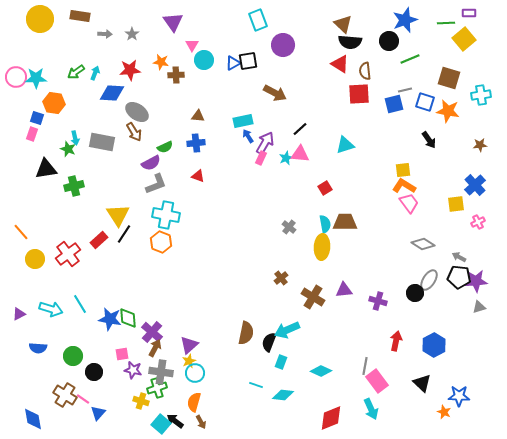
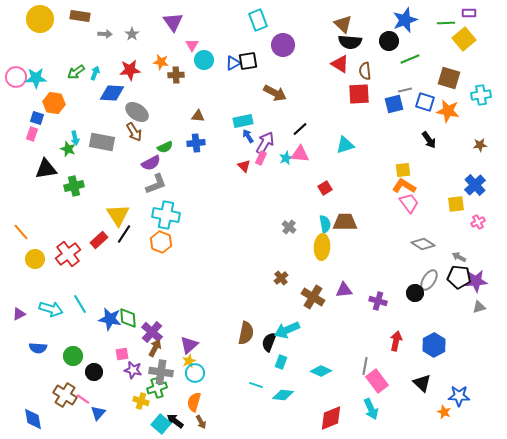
red triangle at (198, 176): moved 46 px right, 10 px up; rotated 24 degrees clockwise
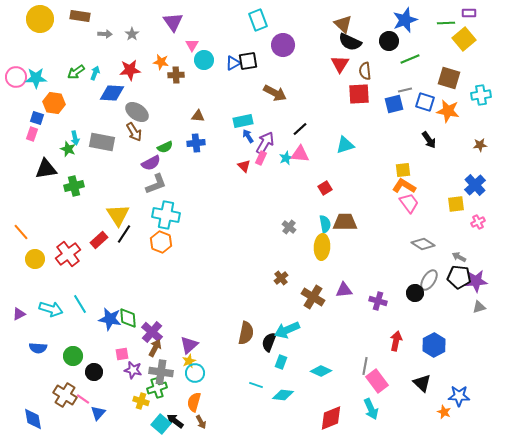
black semicircle at (350, 42): rotated 20 degrees clockwise
red triangle at (340, 64): rotated 30 degrees clockwise
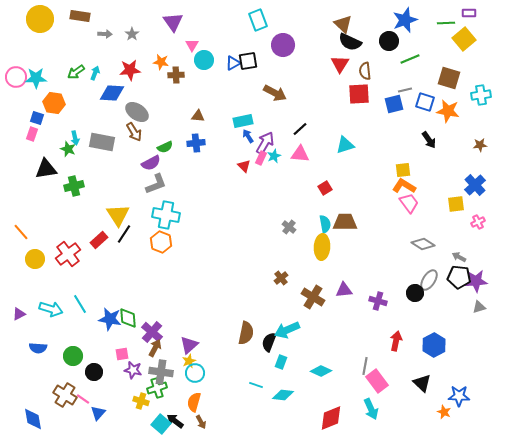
cyan star at (286, 158): moved 12 px left, 2 px up
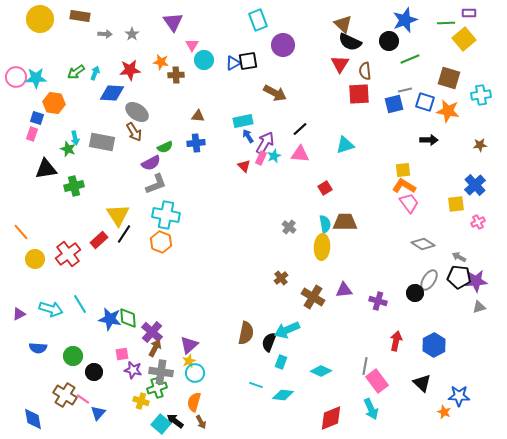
black arrow at (429, 140): rotated 54 degrees counterclockwise
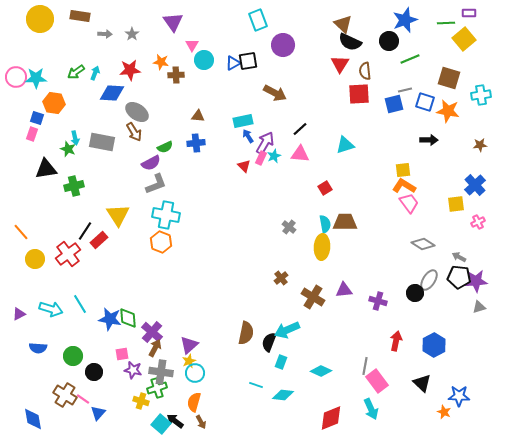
black line at (124, 234): moved 39 px left, 3 px up
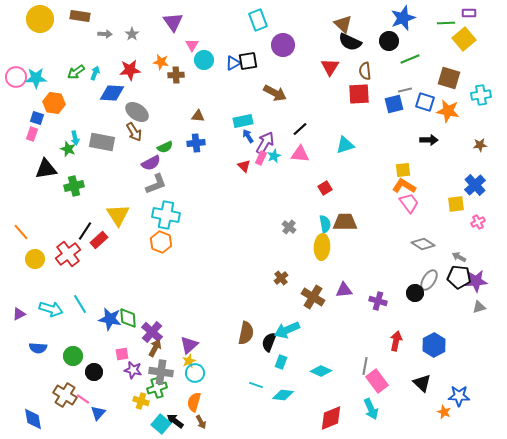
blue star at (405, 20): moved 2 px left, 2 px up
red triangle at (340, 64): moved 10 px left, 3 px down
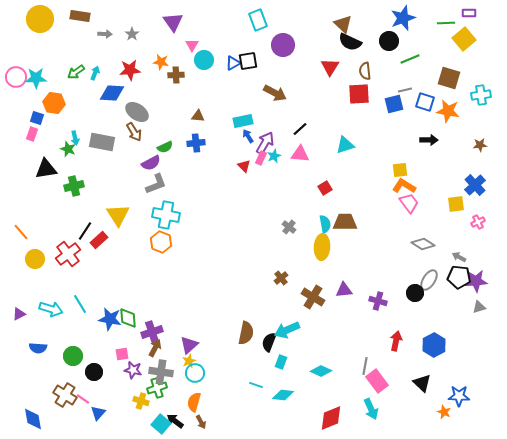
yellow square at (403, 170): moved 3 px left
purple cross at (152, 332): rotated 30 degrees clockwise
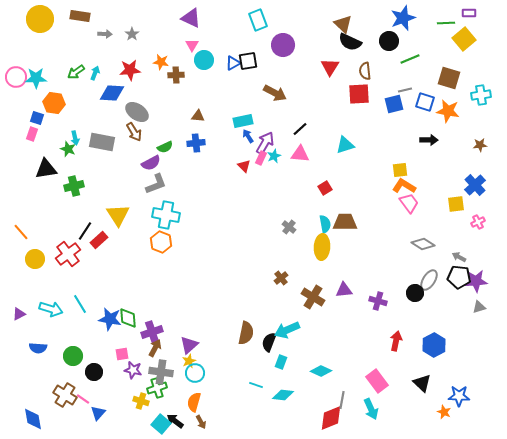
purple triangle at (173, 22): moved 18 px right, 4 px up; rotated 30 degrees counterclockwise
gray line at (365, 366): moved 23 px left, 34 px down
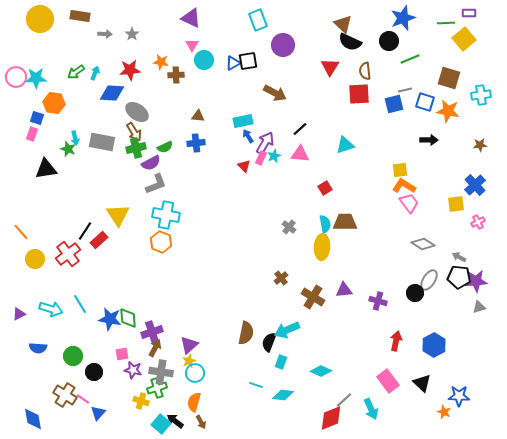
green cross at (74, 186): moved 62 px right, 38 px up
pink rectangle at (377, 381): moved 11 px right
gray line at (342, 400): moved 2 px right; rotated 36 degrees clockwise
